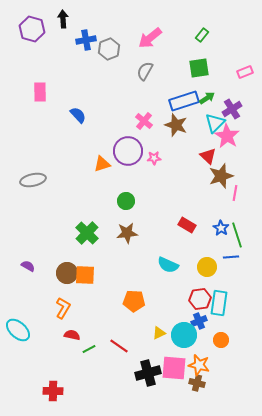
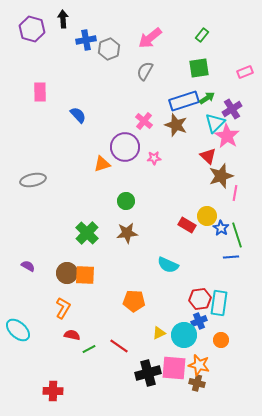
purple circle at (128, 151): moved 3 px left, 4 px up
yellow circle at (207, 267): moved 51 px up
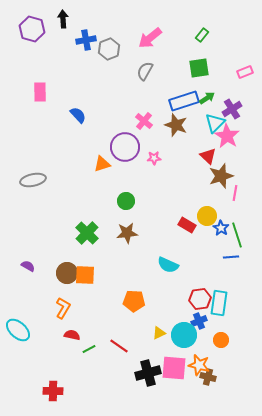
brown cross at (197, 383): moved 11 px right, 6 px up
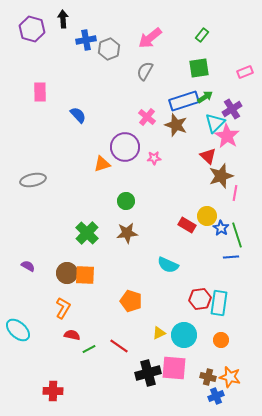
green arrow at (207, 98): moved 2 px left, 1 px up
pink cross at (144, 121): moved 3 px right, 4 px up
orange pentagon at (134, 301): moved 3 px left; rotated 15 degrees clockwise
blue cross at (199, 321): moved 17 px right, 75 px down
orange star at (199, 365): moved 31 px right, 12 px down
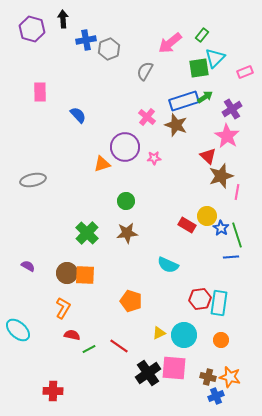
pink arrow at (150, 38): moved 20 px right, 5 px down
cyan triangle at (215, 123): moved 65 px up
pink line at (235, 193): moved 2 px right, 1 px up
black cross at (148, 373): rotated 20 degrees counterclockwise
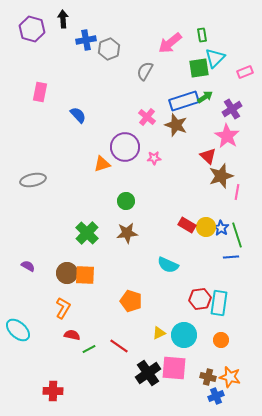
green rectangle at (202, 35): rotated 48 degrees counterclockwise
pink rectangle at (40, 92): rotated 12 degrees clockwise
yellow circle at (207, 216): moved 1 px left, 11 px down
